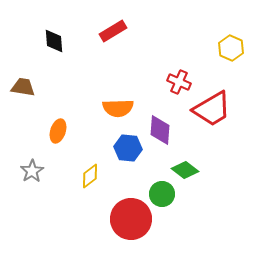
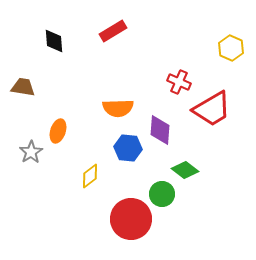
gray star: moved 1 px left, 19 px up
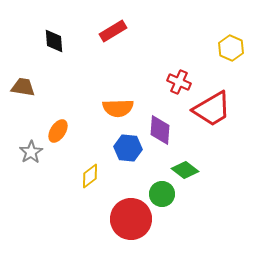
orange ellipse: rotated 15 degrees clockwise
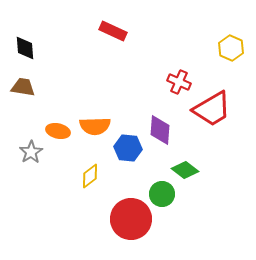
red rectangle: rotated 56 degrees clockwise
black diamond: moved 29 px left, 7 px down
orange semicircle: moved 23 px left, 18 px down
orange ellipse: rotated 70 degrees clockwise
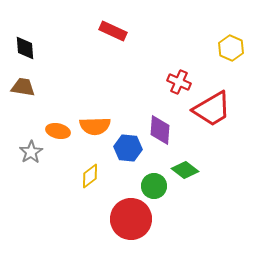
green circle: moved 8 px left, 8 px up
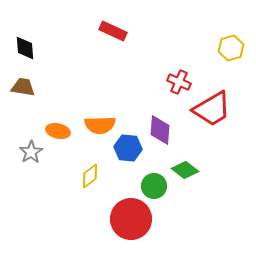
yellow hexagon: rotated 20 degrees clockwise
orange semicircle: moved 5 px right, 1 px up
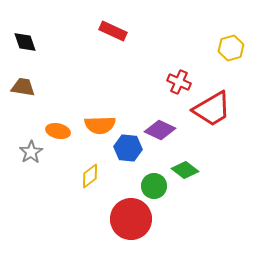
black diamond: moved 6 px up; rotated 15 degrees counterclockwise
purple diamond: rotated 68 degrees counterclockwise
